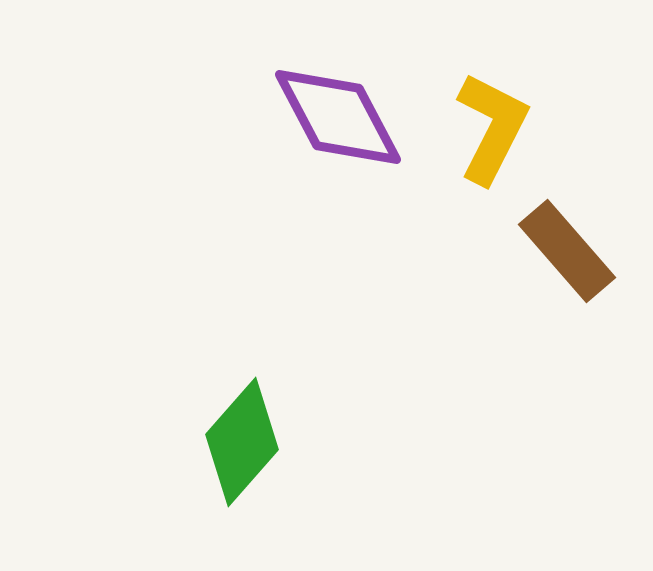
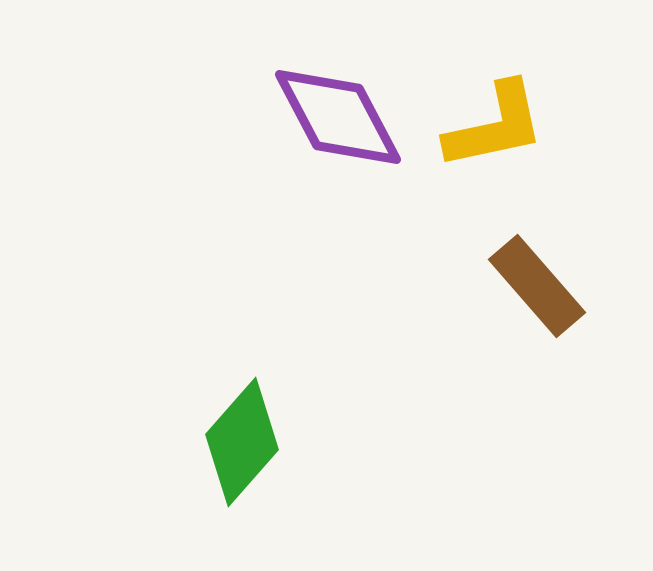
yellow L-shape: moved 3 px right, 2 px up; rotated 51 degrees clockwise
brown rectangle: moved 30 px left, 35 px down
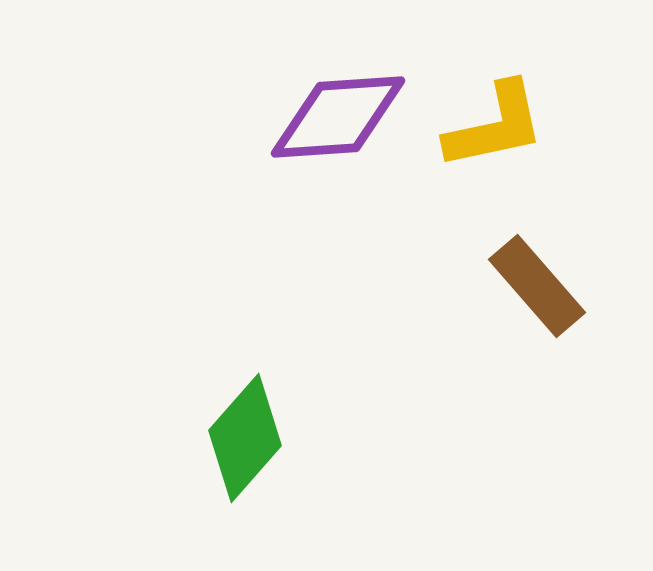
purple diamond: rotated 66 degrees counterclockwise
green diamond: moved 3 px right, 4 px up
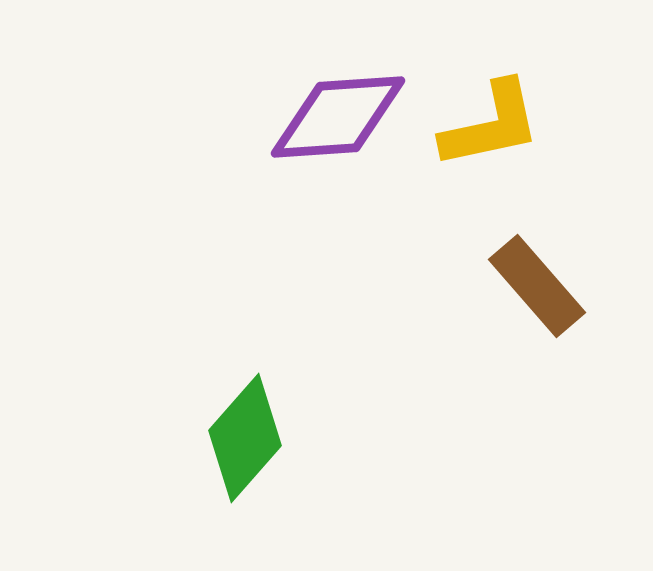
yellow L-shape: moved 4 px left, 1 px up
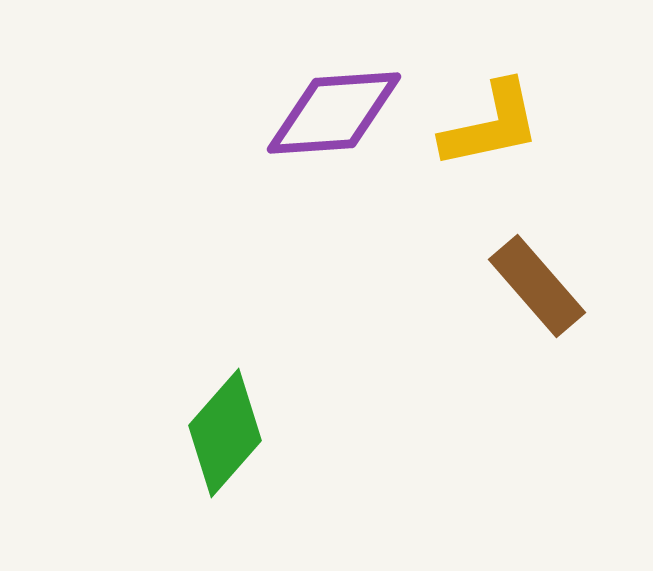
purple diamond: moved 4 px left, 4 px up
green diamond: moved 20 px left, 5 px up
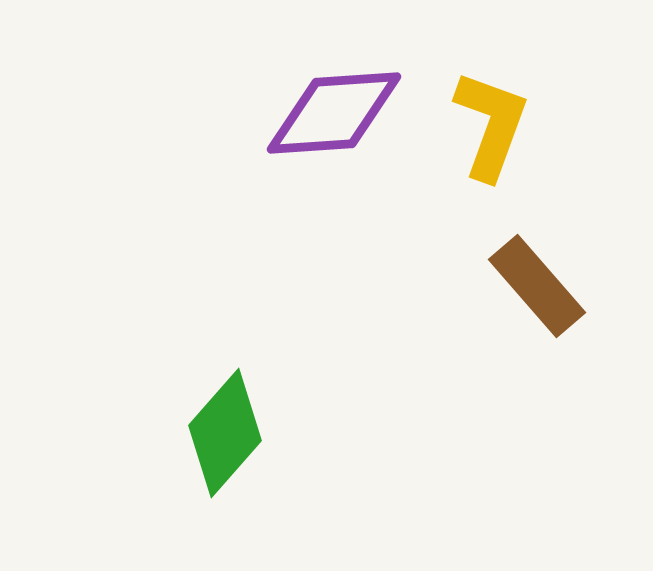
yellow L-shape: rotated 58 degrees counterclockwise
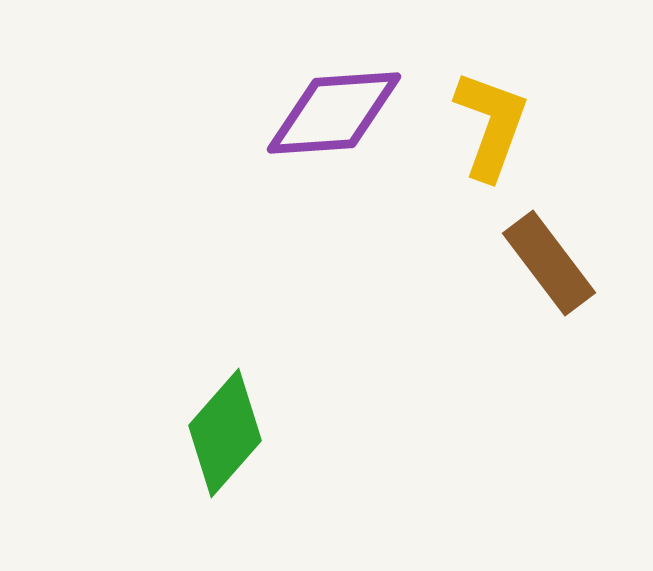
brown rectangle: moved 12 px right, 23 px up; rotated 4 degrees clockwise
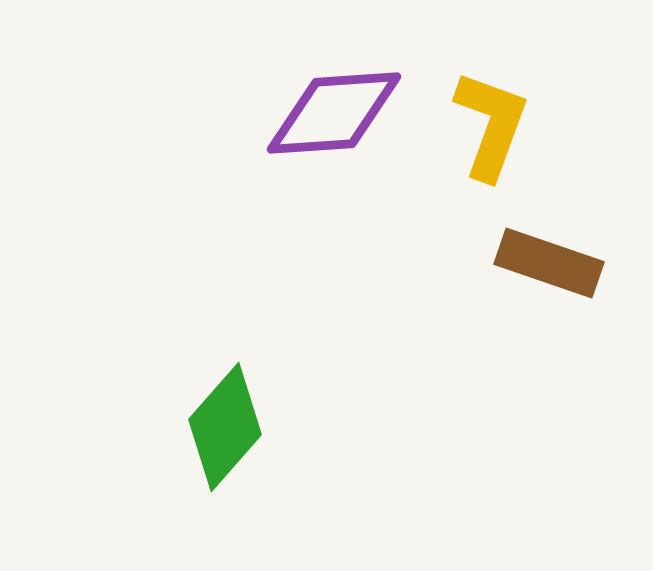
brown rectangle: rotated 34 degrees counterclockwise
green diamond: moved 6 px up
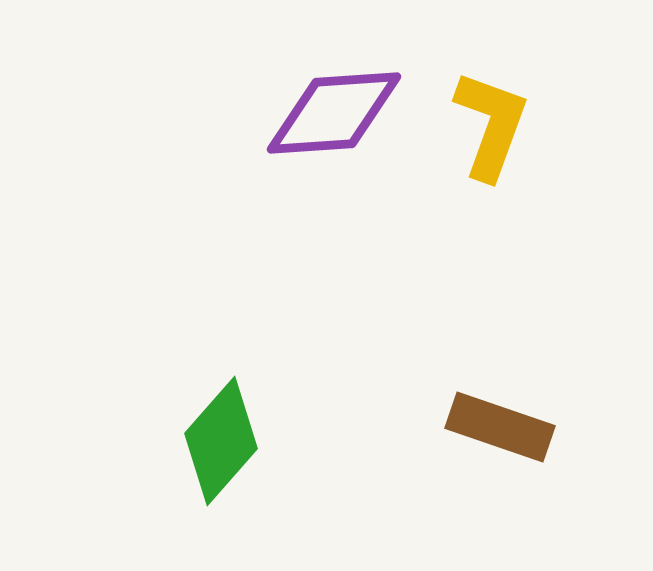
brown rectangle: moved 49 px left, 164 px down
green diamond: moved 4 px left, 14 px down
